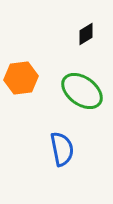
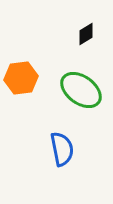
green ellipse: moved 1 px left, 1 px up
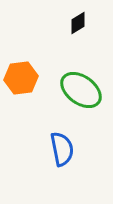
black diamond: moved 8 px left, 11 px up
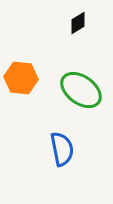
orange hexagon: rotated 12 degrees clockwise
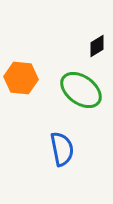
black diamond: moved 19 px right, 23 px down
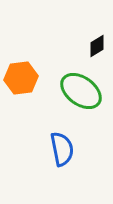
orange hexagon: rotated 12 degrees counterclockwise
green ellipse: moved 1 px down
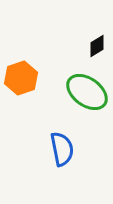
orange hexagon: rotated 12 degrees counterclockwise
green ellipse: moved 6 px right, 1 px down
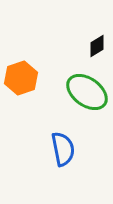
blue semicircle: moved 1 px right
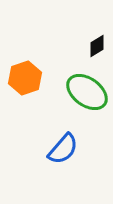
orange hexagon: moved 4 px right
blue semicircle: rotated 52 degrees clockwise
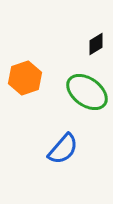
black diamond: moved 1 px left, 2 px up
